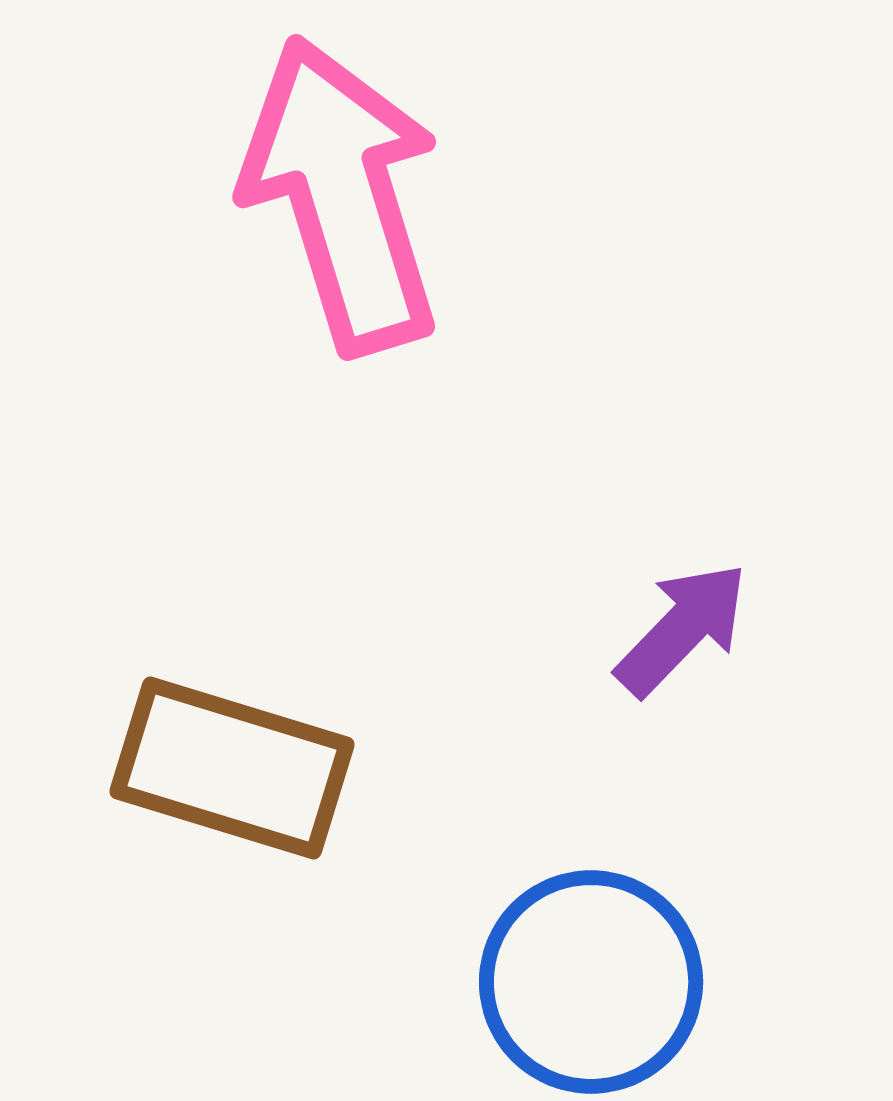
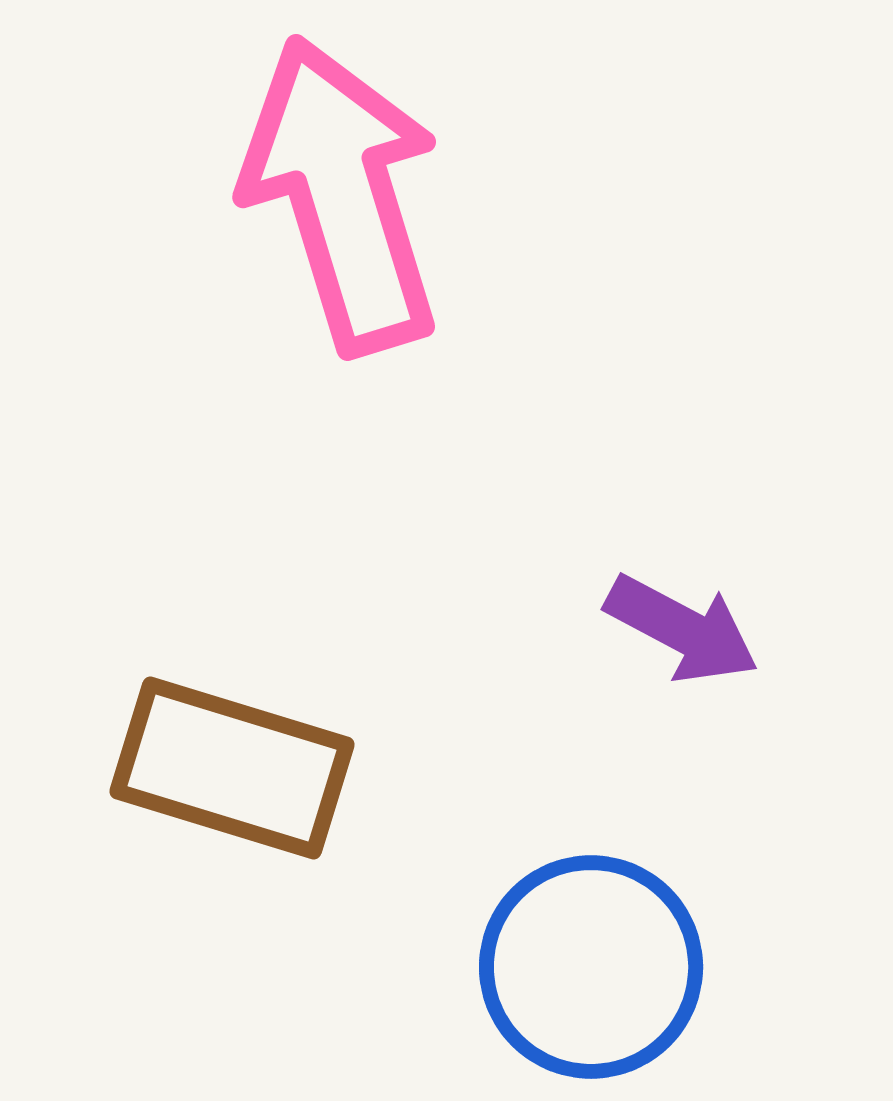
purple arrow: rotated 74 degrees clockwise
blue circle: moved 15 px up
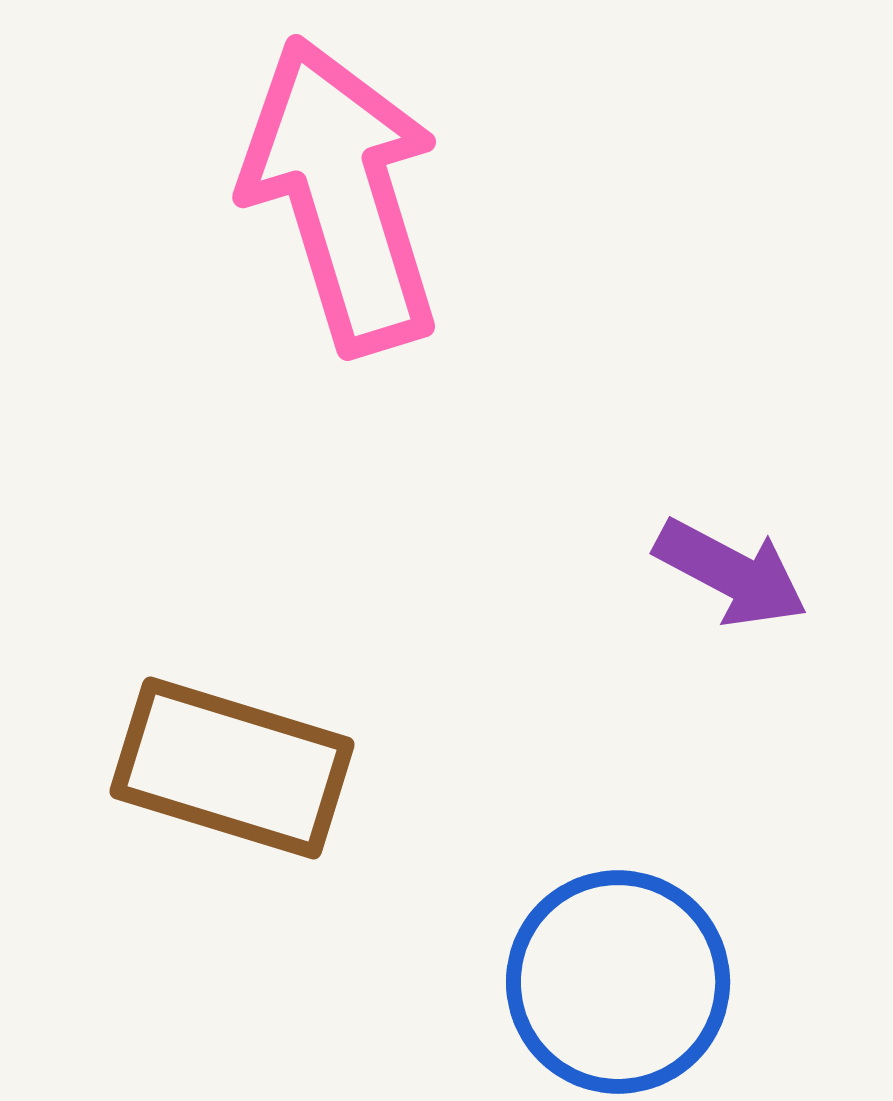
purple arrow: moved 49 px right, 56 px up
blue circle: moved 27 px right, 15 px down
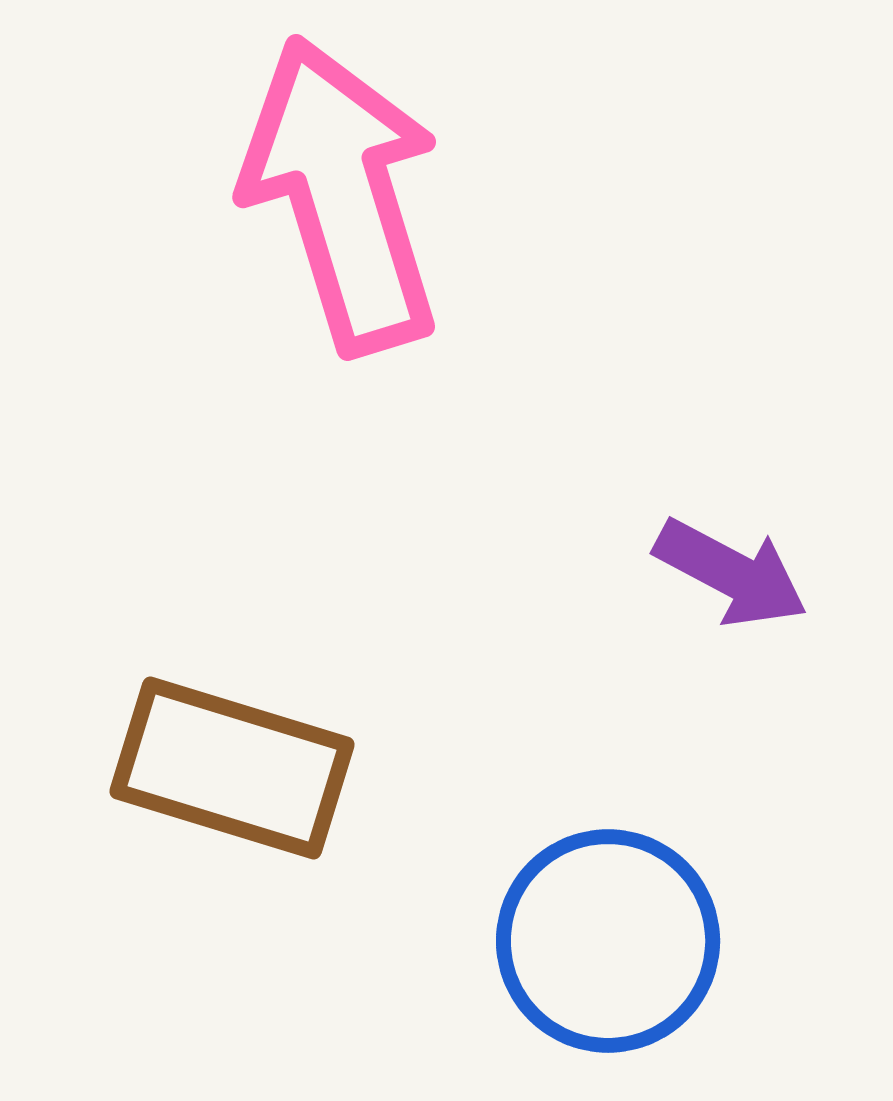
blue circle: moved 10 px left, 41 px up
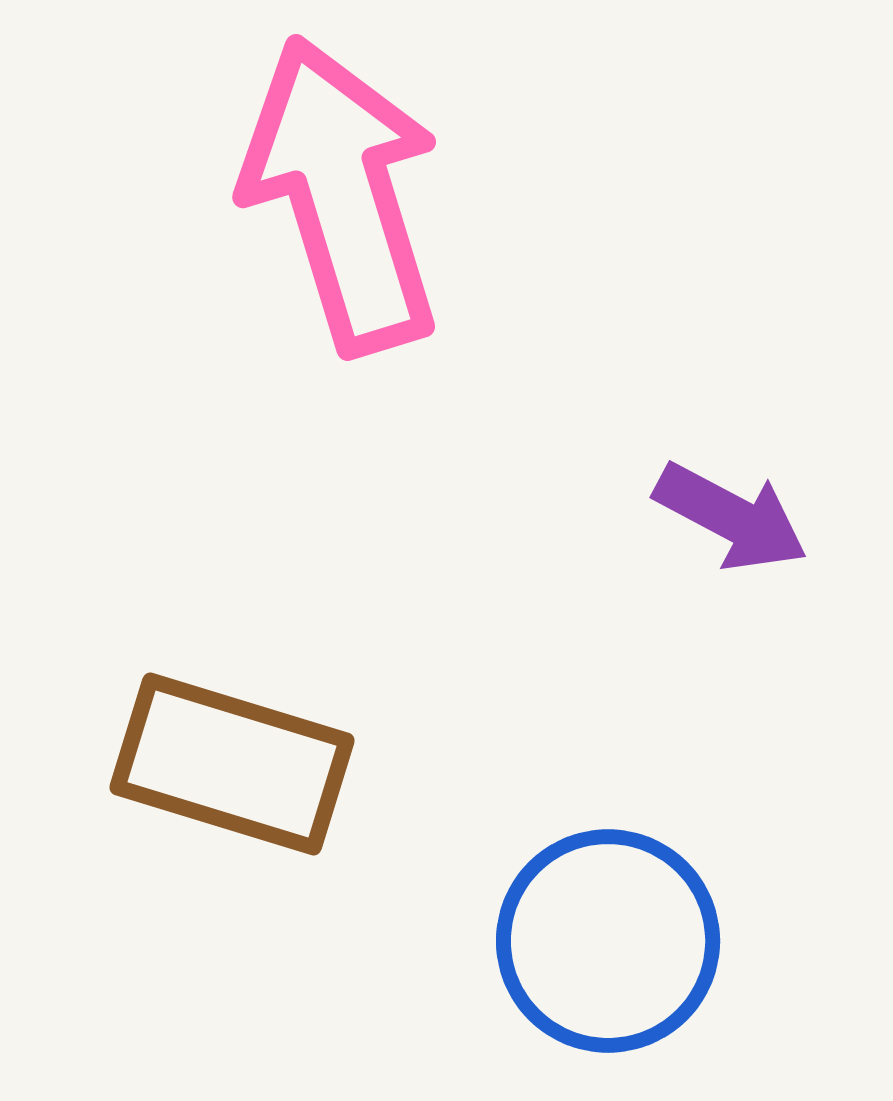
purple arrow: moved 56 px up
brown rectangle: moved 4 px up
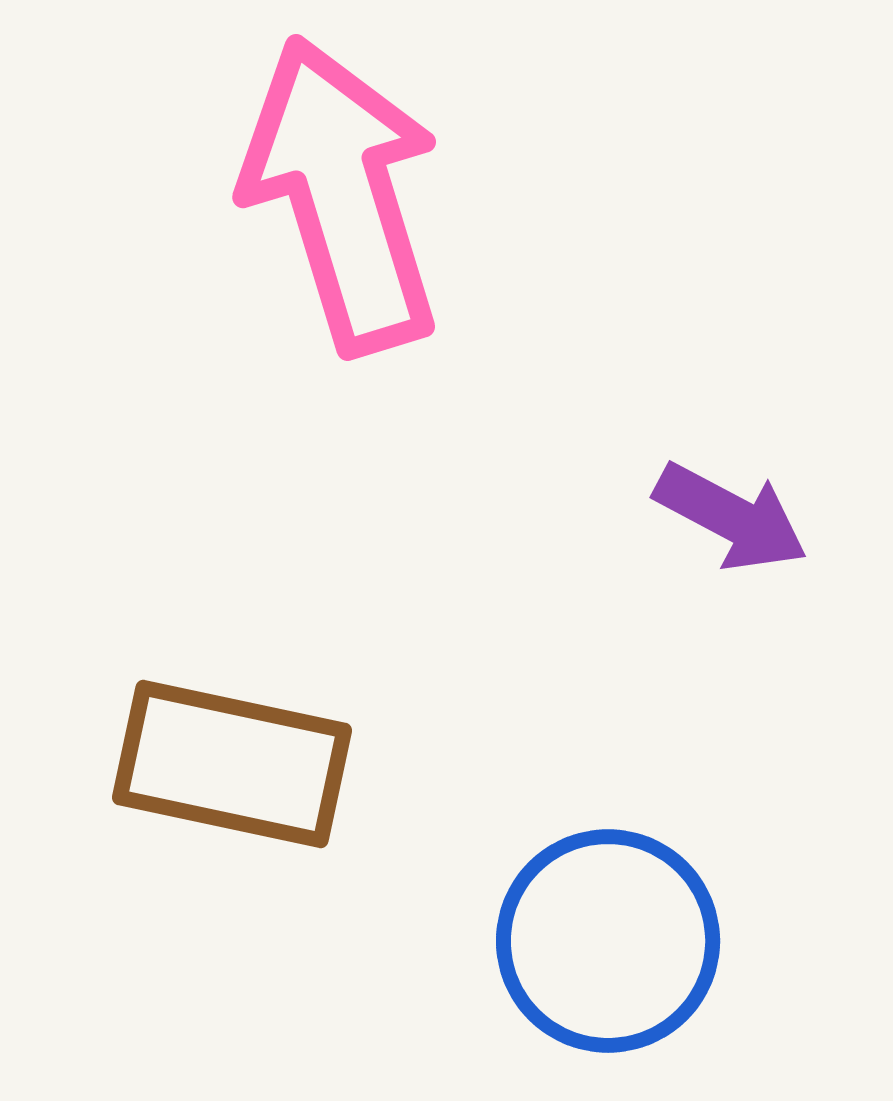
brown rectangle: rotated 5 degrees counterclockwise
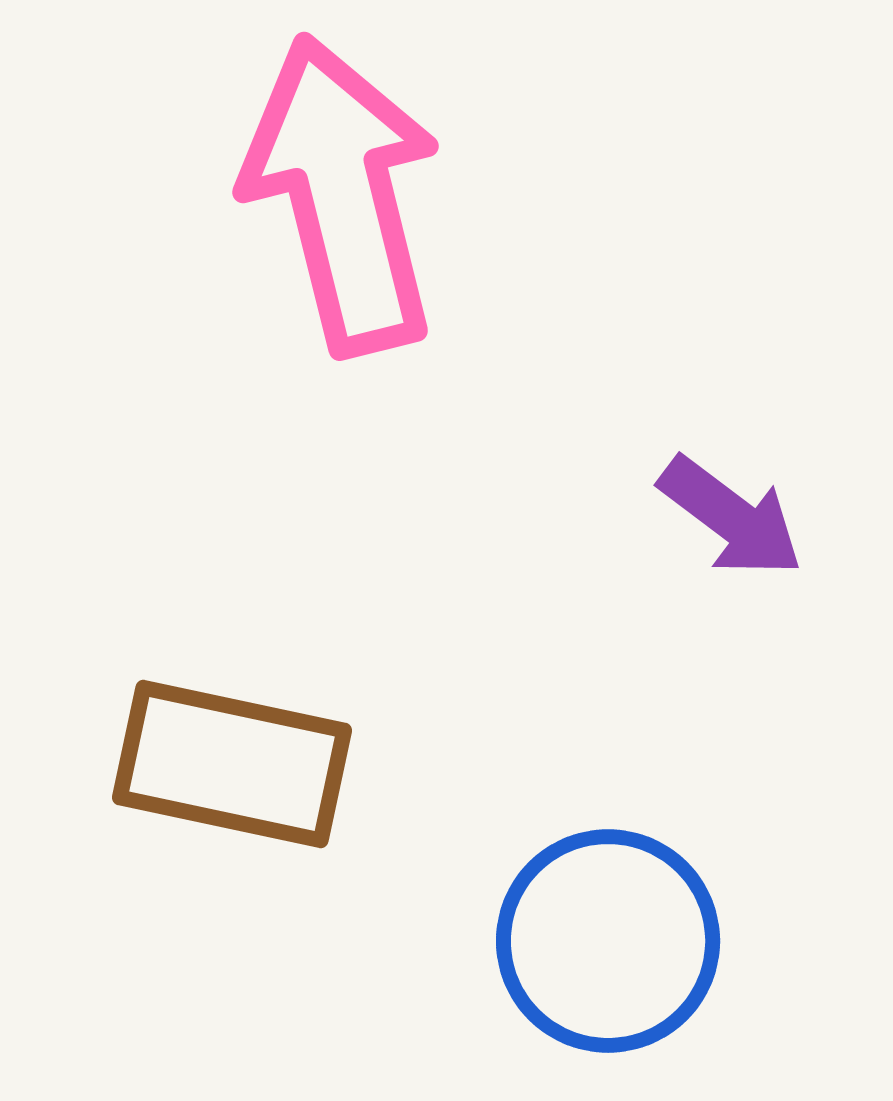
pink arrow: rotated 3 degrees clockwise
purple arrow: rotated 9 degrees clockwise
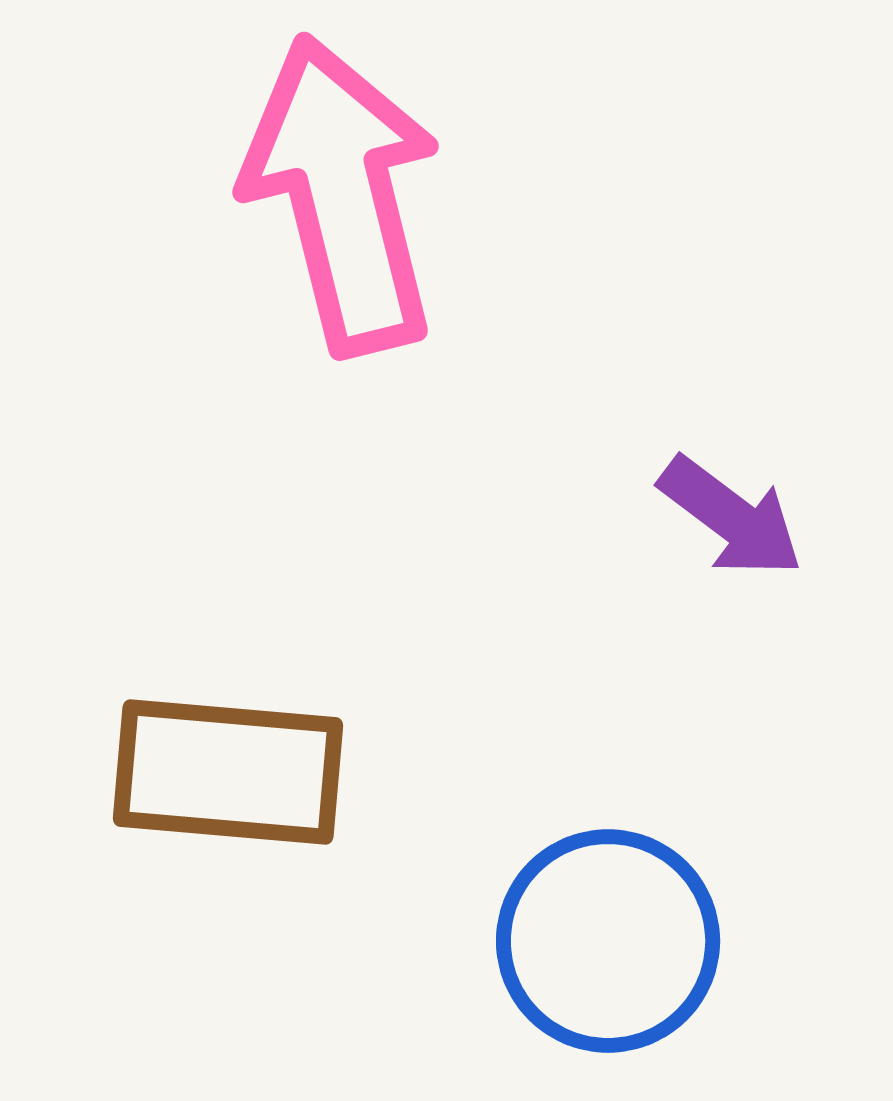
brown rectangle: moved 4 px left, 8 px down; rotated 7 degrees counterclockwise
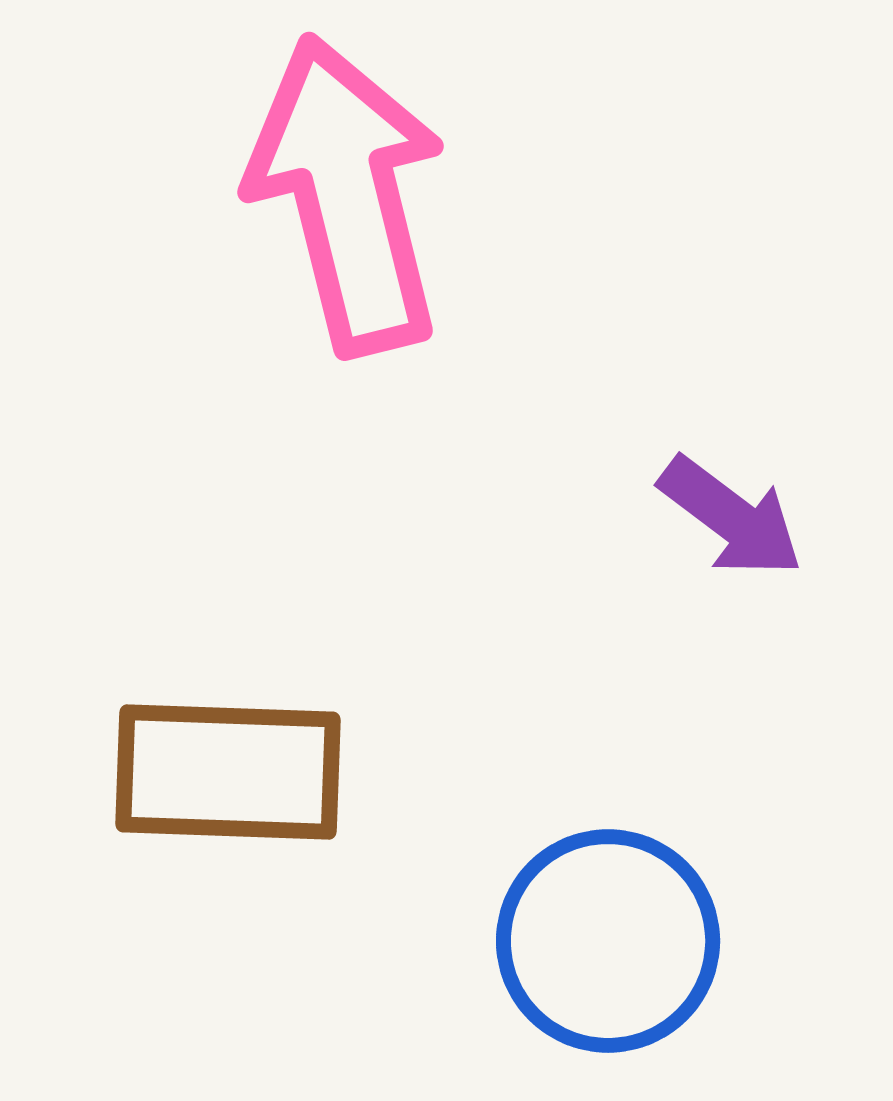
pink arrow: moved 5 px right
brown rectangle: rotated 3 degrees counterclockwise
